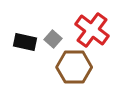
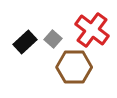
black rectangle: rotated 55 degrees counterclockwise
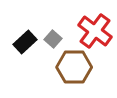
red cross: moved 3 px right, 1 px down
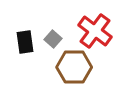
black rectangle: rotated 55 degrees counterclockwise
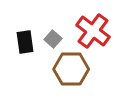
red cross: moved 2 px left
brown hexagon: moved 3 px left, 2 px down
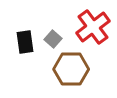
red cross: moved 4 px up; rotated 16 degrees clockwise
